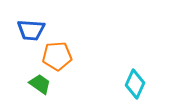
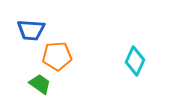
cyan diamond: moved 23 px up
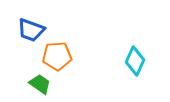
blue trapezoid: rotated 16 degrees clockwise
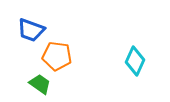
orange pentagon: rotated 12 degrees clockwise
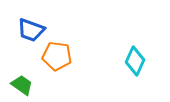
green trapezoid: moved 18 px left, 1 px down
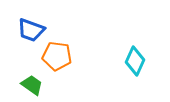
green trapezoid: moved 10 px right
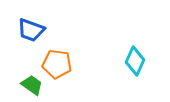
orange pentagon: moved 8 px down
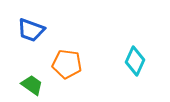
orange pentagon: moved 10 px right
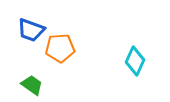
orange pentagon: moved 7 px left, 16 px up; rotated 12 degrees counterclockwise
